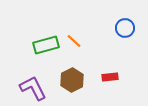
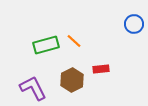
blue circle: moved 9 px right, 4 px up
red rectangle: moved 9 px left, 8 px up
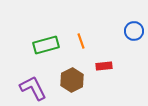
blue circle: moved 7 px down
orange line: moved 7 px right; rotated 28 degrees clockwise
red rectangle: moved 3 px right, 3 px up
